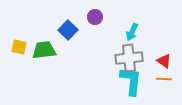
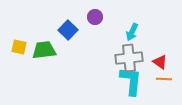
red triangle: moved 4 px left, 1 px down
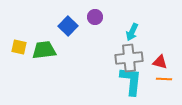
blue square: moved 4 px up
red triangle: rotated 21 degrees counterclockwise
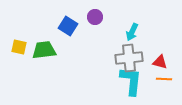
blue square: rotated 12 degrees counterclockwise
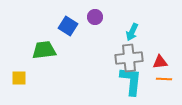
yellow square: moved 31 px down; rotated 14 degrees counterclockwise
red triangle: rotated 21 degrees counterclockwise
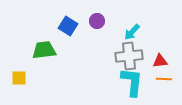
purple circle: moved 2 px right, 4 px down
cyan arrow: rotated 18 degrees clockwise
gray cross: moved 2 px up
red triangle: moved 1 px up
cyan L-shape: moved 1 px right, 1 px down
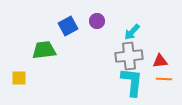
blue square: rotated 30 degrees clockwise
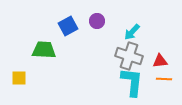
green trapezoid: rotated 10 degrees clockwise
gray cross: rotated 24 degrees clockwise
